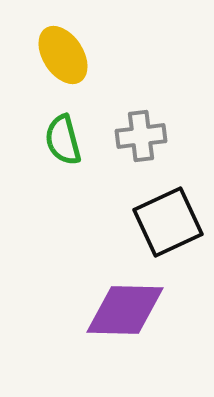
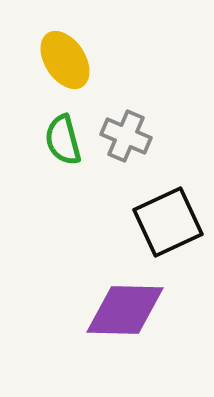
yellow ellipse: moved 2 px right, 5 px down
gray cross: moved 15 px left; rotated 30 degrees clockwise
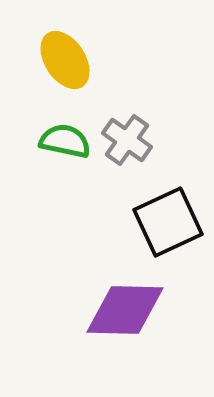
gray cross: moved 1 px right, 4 px down; rotated 12 degrees clockwise
green semicircle: moved 2 px right, 1 px down; rotated 117 degrees clockwise
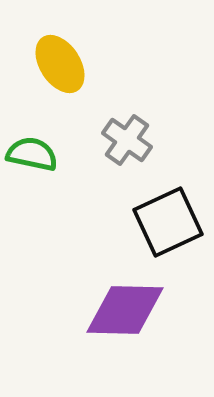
yellow ellipse: moved 5 px left, 4 px down
green semicircle: moved 33 px left, 13 px down
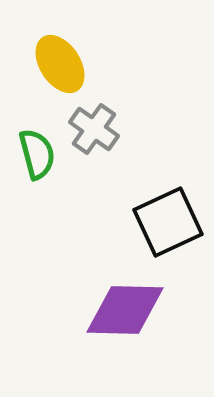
gray cross: moved 33 px left, 11 px up
green semicircle: moved 5 px right; rotated 63 degrees clockwise
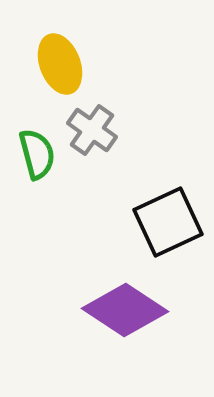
yellow ellipse: rotated 12 degrees clockwise
gray cross: moved 2 px left, 1 px down
purple diamond: rotated 32 degrees clockwise
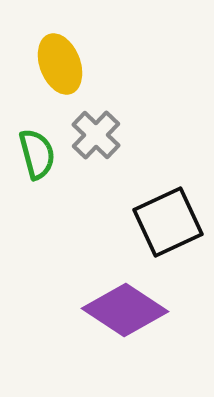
gray cross: moved 4 px right, 5 px down; rotated 9 degrees clockwise
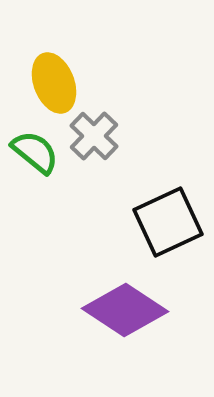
yellow ellipse: moved 6 px left, 19 px down
gray cross: moved 2 px left, 1 px down
green semicircle: moved 2 px left, 2 px up; rotated 36 degrees counterclockwise
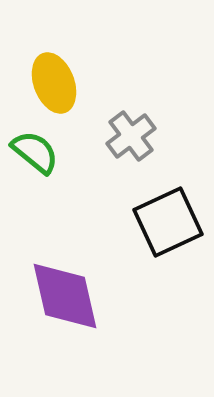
gray cross: moved 37 px right; rotated 9 degrees clockwise
purple diamond: moved 60 px left, 14 px up; rotated 44 degrees clockwise
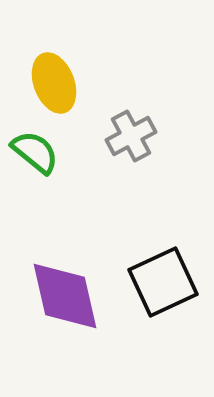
gray cross: rotated 9 degrees clockwise
black square: moved 5 px left, 60 px down
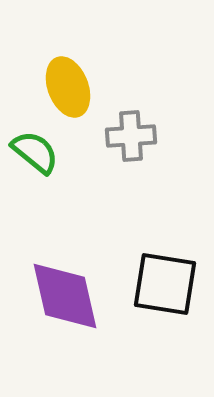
yellow ellipse: moved 14 px right, 4 px down
gray cross: rotated 24 degrees clockwise
black square: moved 2 px right, 2 px down; rotated 34 degrees clockwise
